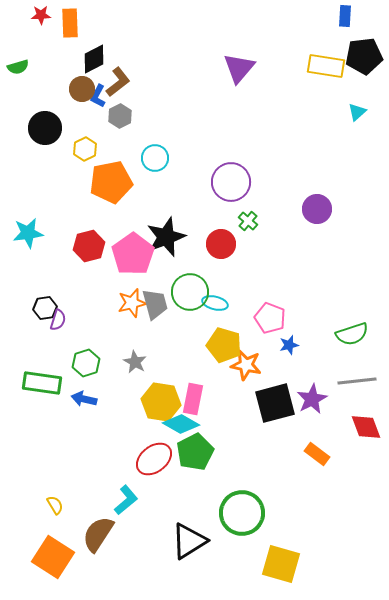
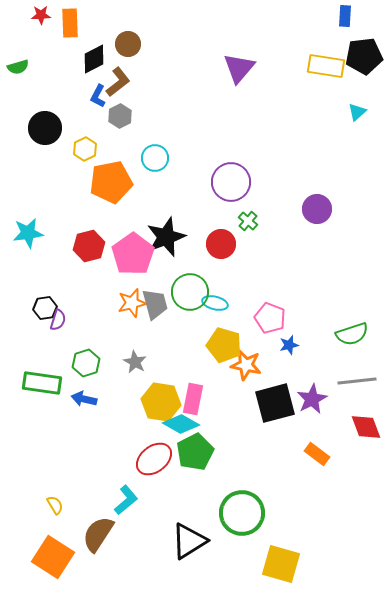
brown circle at (82, 89): moved 46 px right, 45 px up
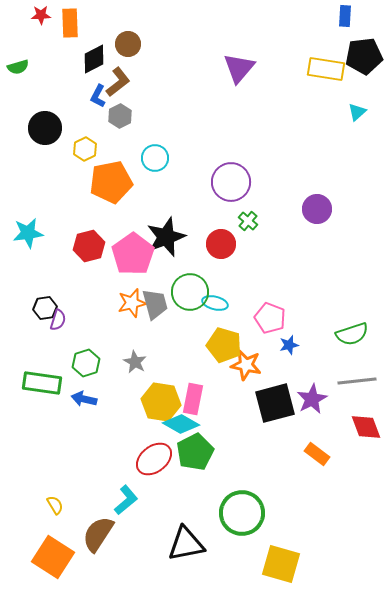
yellow rectangle at (326, 66): moved 3 px down
black triangle at (189, 541): moved 3 px left, 3 px down; rotated 21 degrees clockwise
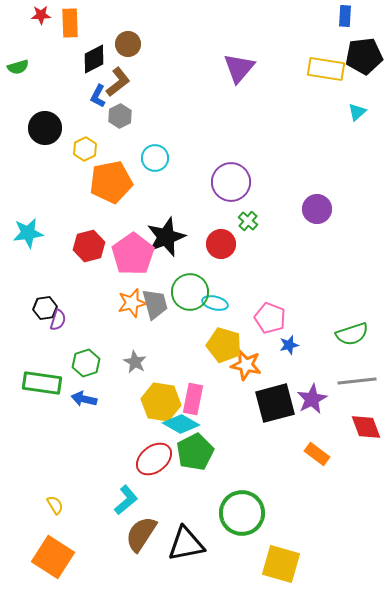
brown semicircle at (98, 534): moved 43 px right
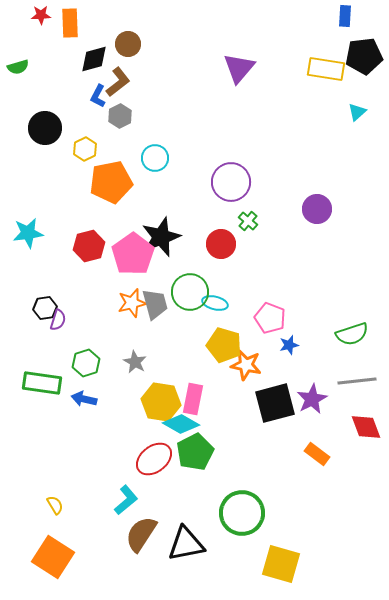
black diamond at (94, 59): rotated 12 degrees clockwise
black star at (166, 237): moved 5 px left
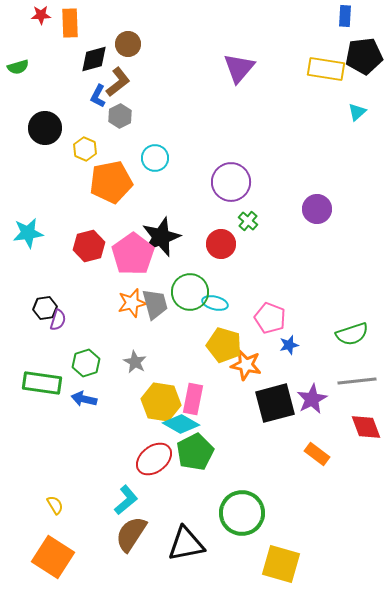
yellow hexagon at (85, 149): rotated 10 degrees counterclockwise
brown semicircle at (141, 534): moved 10 px left
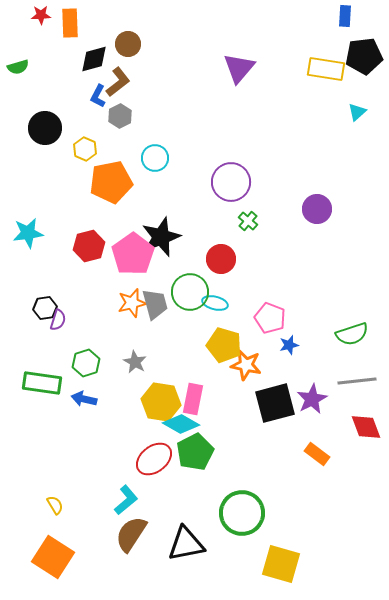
red circle at (221, 244): moved 15 px down
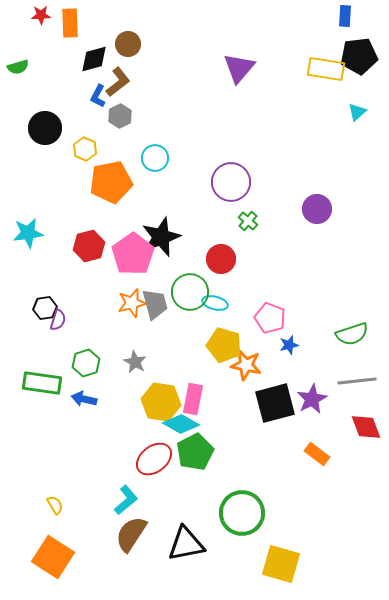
black pentagon at (364, 56): moved 5 px left
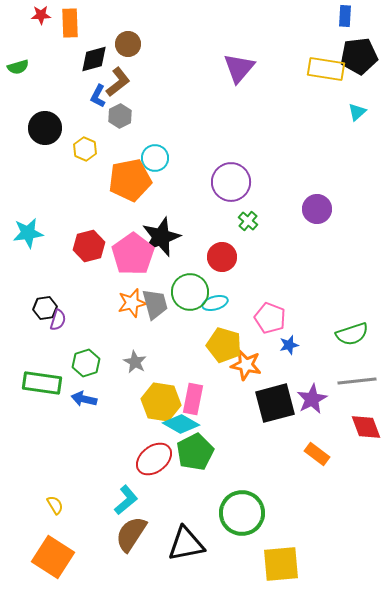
orange pentagon at (111, 182): moved 19 px right, 2 px up
red circle at (221, 259): moved 1 px right, 2 px up
cyan ellipse at (215, 303): rotated 30 degrees counterclockwise
yellow square at (281, 564): rotated 21 degrees counterclockwise
